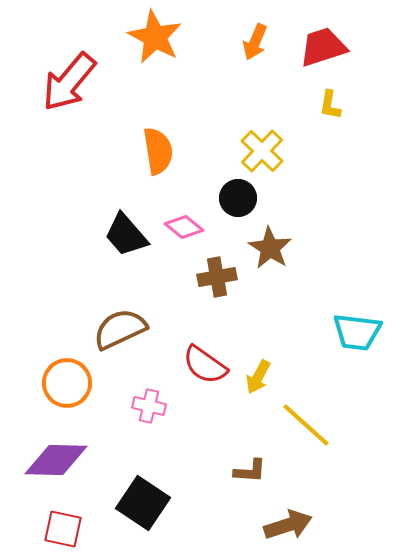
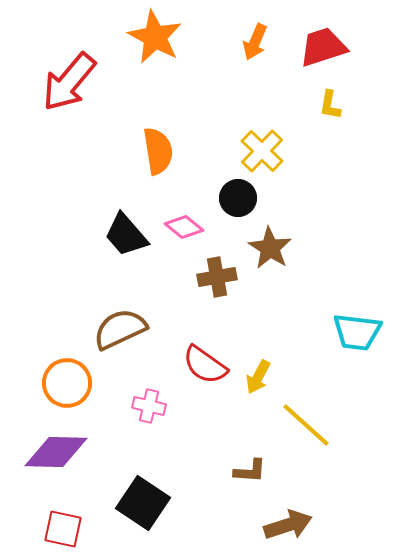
purple diamond: moved 8 px up
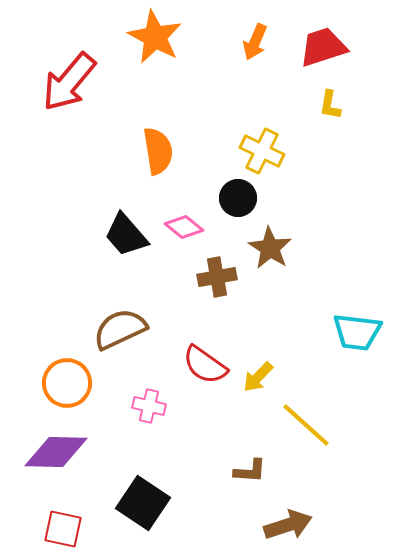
yellow cross: rotated 18 degrees counterclockwise
yellow arrow: rotated 16 degrees clockwise
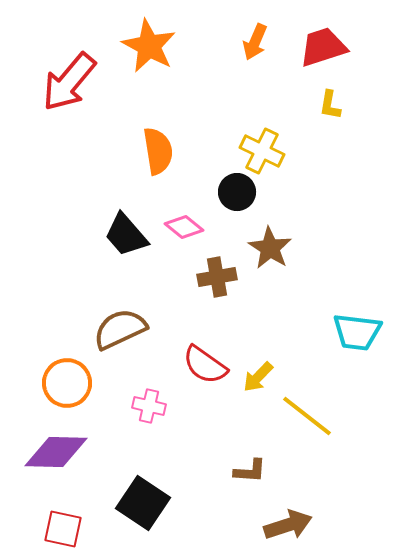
orange star: moved 6 px left, 9 px down
black circle: moved 1 px left, 6 px up
yellow line: moved 1 px right, 9 px up; rotated 4 degrees counterclockwise
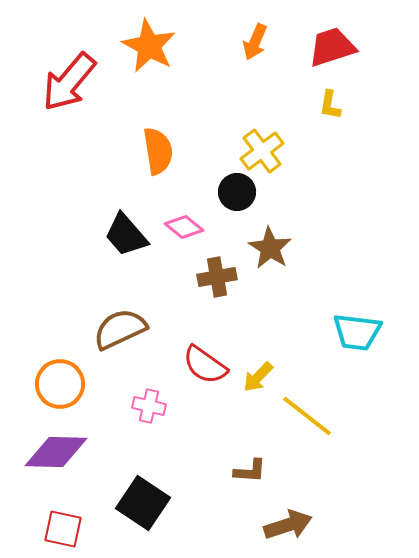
red trapezoid: moved 9 px right
yellow cross: rotated 27 degrees clockwise
orange circle: moved 7 px left, 1 px down
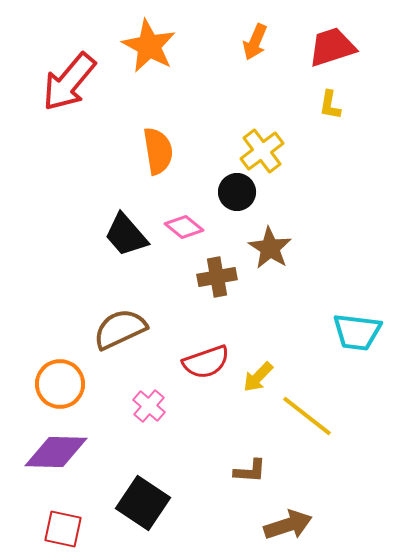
red semicircle: moved 1 px right, 3 px up; rotated 54 degrees counterclockwise
pink cross: rotated 28 degrees clockwise
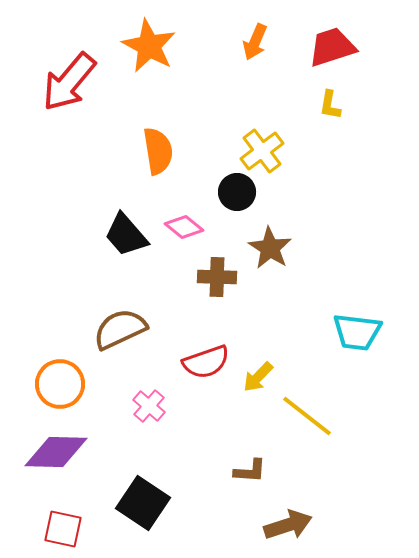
brown cross: rotated 12 degrees clockwise
